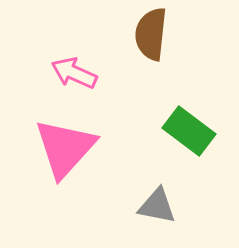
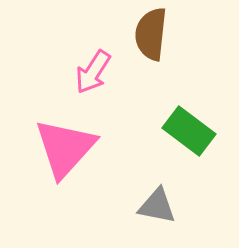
pink arrow: moved 19 px right, 1 px up; rotated 81 degrees counterclockwise
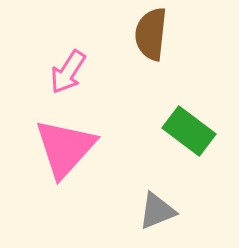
pink arrow: moved 25 px left
gray triangle: moved 5 px down; rotated 33 degrees counterclockwise
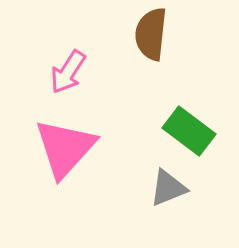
gray triangle: moved 11 px right, 23 px up
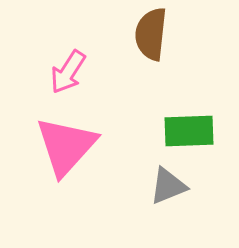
green rectangle: rotated 39 degrees counterclockwise
pink triangle: moved 1 px right, 2 px up
gray triangle: moved 2 px up
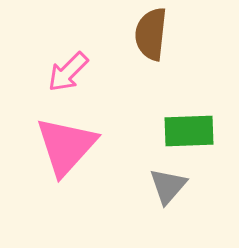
pink arrow: rotated 12 degrees clockwise
gray triangle: rotated 27 degrees counterclockwise
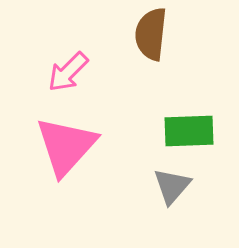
gray triangle: moved 4 px right
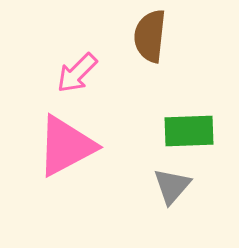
brown semicircle: moved 1 px left, 2 px down
pink arrow: moved 9 px right, 1 px down
pink triangle: rotated 20 degrees clockwise
